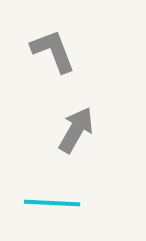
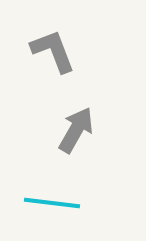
cyan line: rotated 4 degrees clockwise
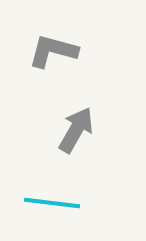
gray L-shape: rotated 54 degrees counterclockwise
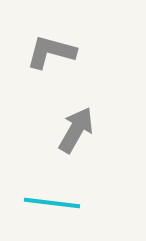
gray L-shape: moved 2 px left, 1 px down
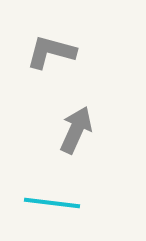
gray arrow: rotated 6 degrees counterclockwise
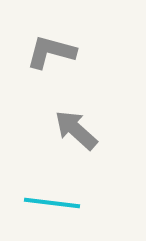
gray arrow: rotated 72 degrees counterclockwise
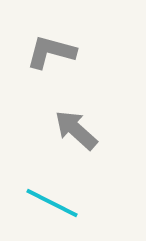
cyan line: rotated 20 degrees clockwise
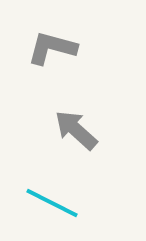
gray L-shape: moved 1 px right, 4 px up
